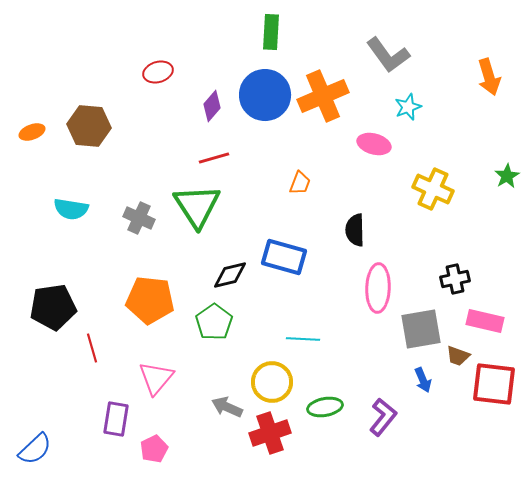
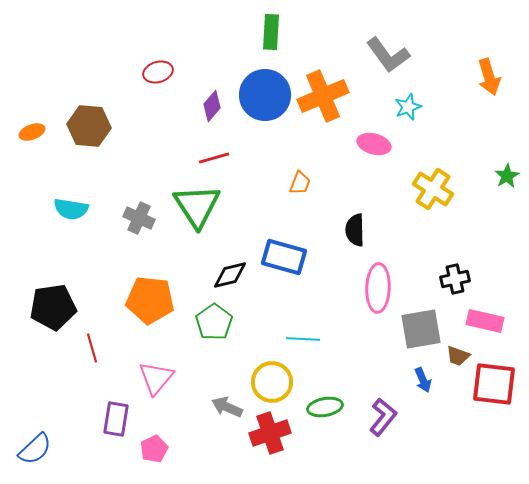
yellow cross at (433, 189): rotated 9 degrees clockwise
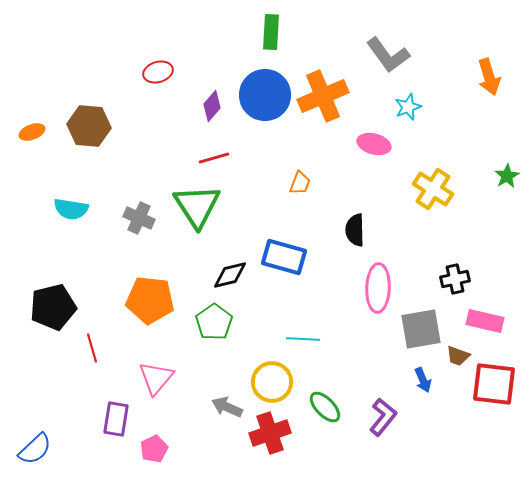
black pentagon at (53, 307): rotated 6 degrees counterclockwise
green ellipse at (325, 407): rotated 56 degrees clockwise
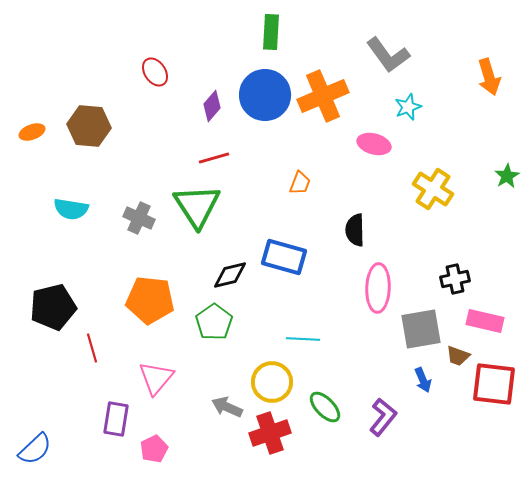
red ellipse at (158, 72): moved 3 px left; rotated 72 degrees clockwise
